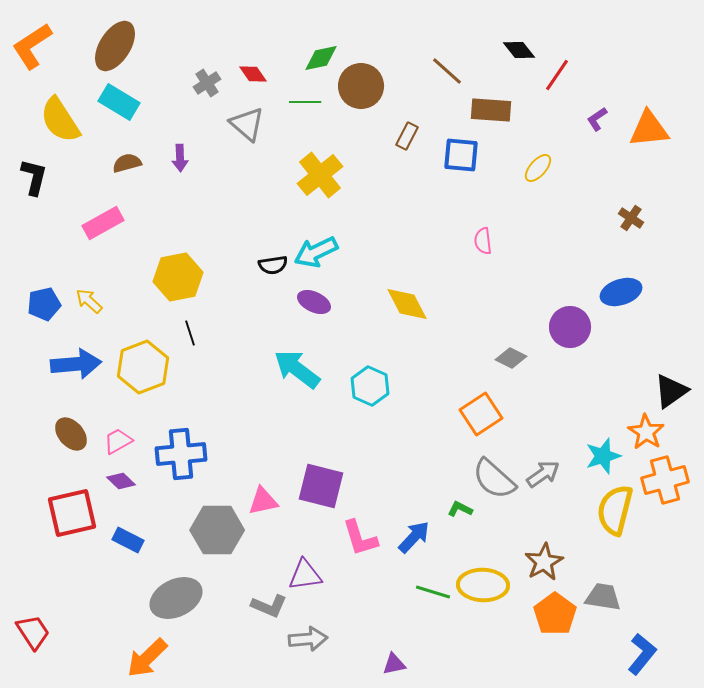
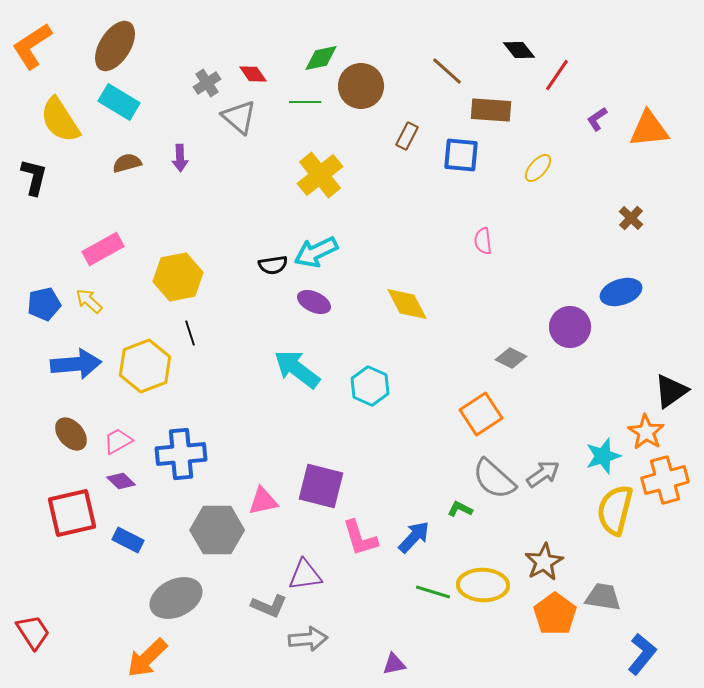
gray triangle at (247, 124): moved 8 px left, 7 px up
brown cross at (631, 218): rotated 10 degrees clockwise
pink rectangle at (103, 223): moved 26 px down
yellow hexagon at (143, 367): moved 2 px right, 1 px up
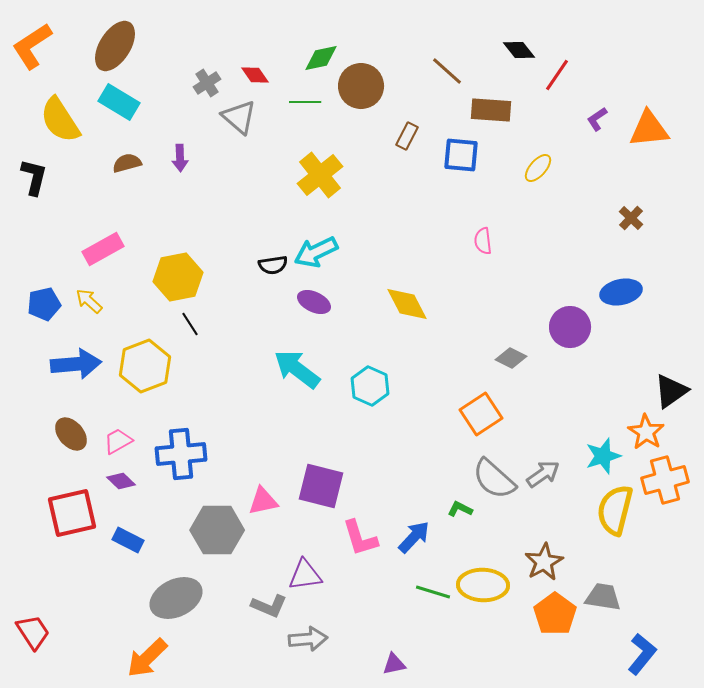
red diamond at (253, 74): moved 2 px right, 1 px down
blue ellipse at (621, 292): rotated 6 degrees clockwise
black line at (190, 333): moved 9 px up; rotated 15 degrees counterclockwise
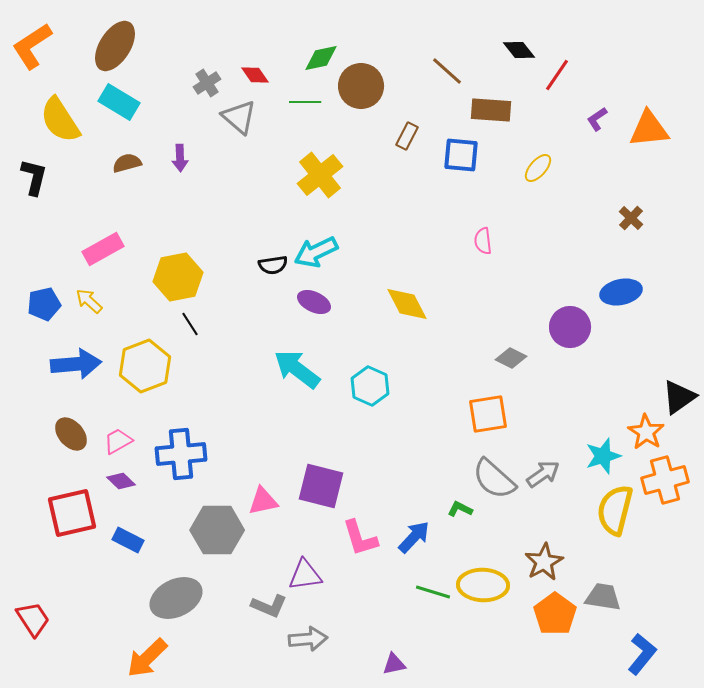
black triangle at (671, 391): moved 8 px right, 6 px down
orange square at (481, 414): moved 7 px right; rotated 24 degrees clockwise
red trapezoid at (33, 632): moved 13 px up
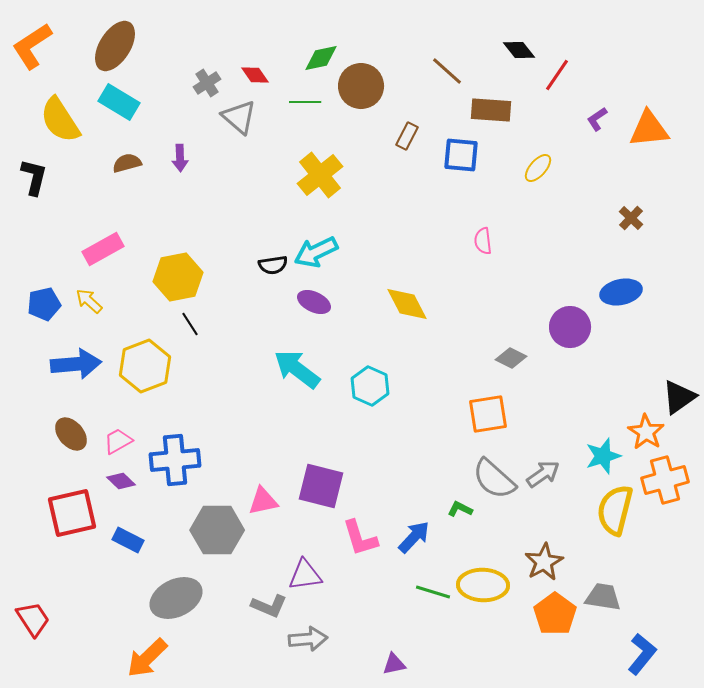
blue cross at (181, 454): moved 6 px left, 6 px down
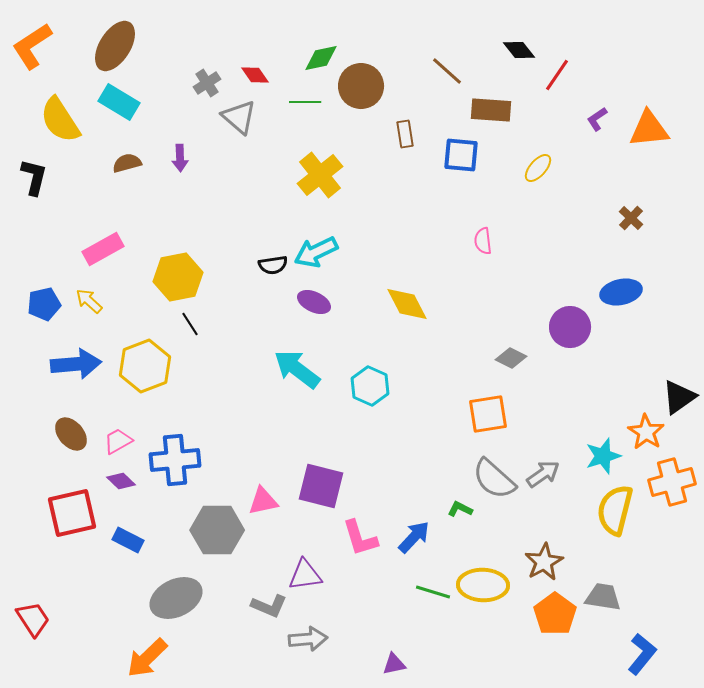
brown rectangle at (407, 136): moved 2 px left, 2 px up; rotated 36 degrees counterclockwise
orange cross at (665, 480): moved 7 px right, 2 px down
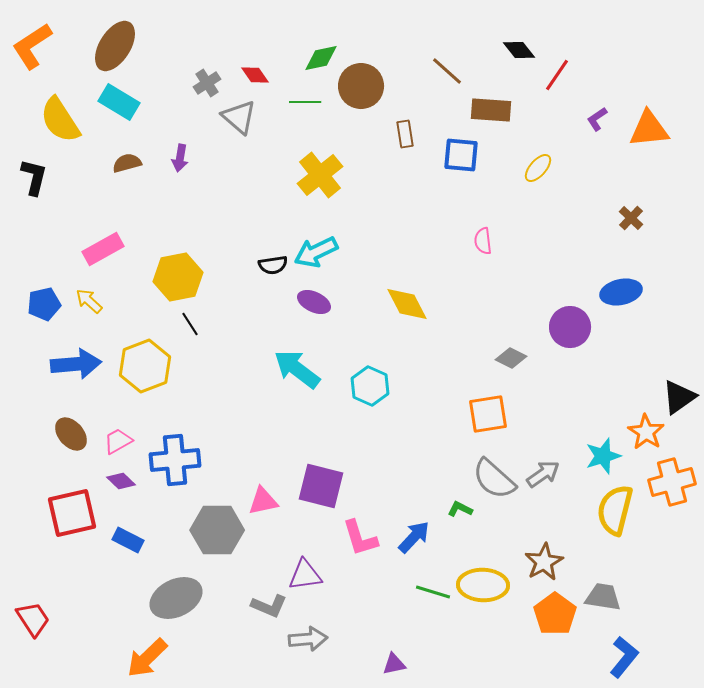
purple arrow at (180, 158): rotated 12 degrees clockwise
blue L-shape at (642, 654): moved 18 px left, 3 px down
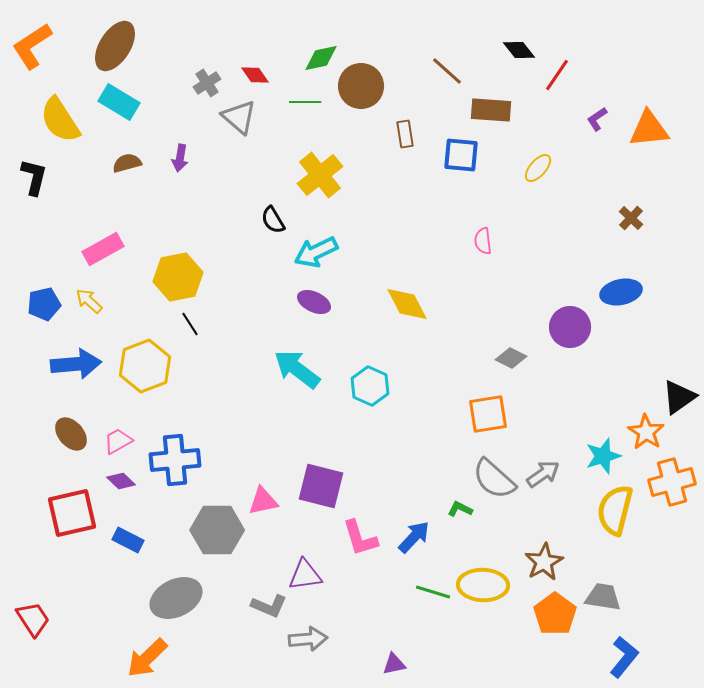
black semicircle at (273, 265): moved 45 px up; rotated 68 degrees clockwise
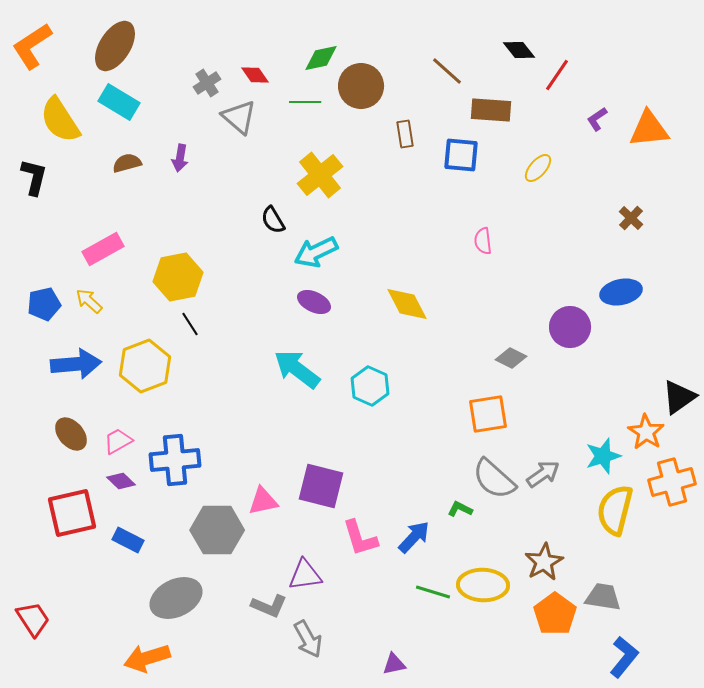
gray arrow at (308, 639): rotated 66 degrees clockwise
orange arrow at (147, 658): rotated 27 degrees clockwise
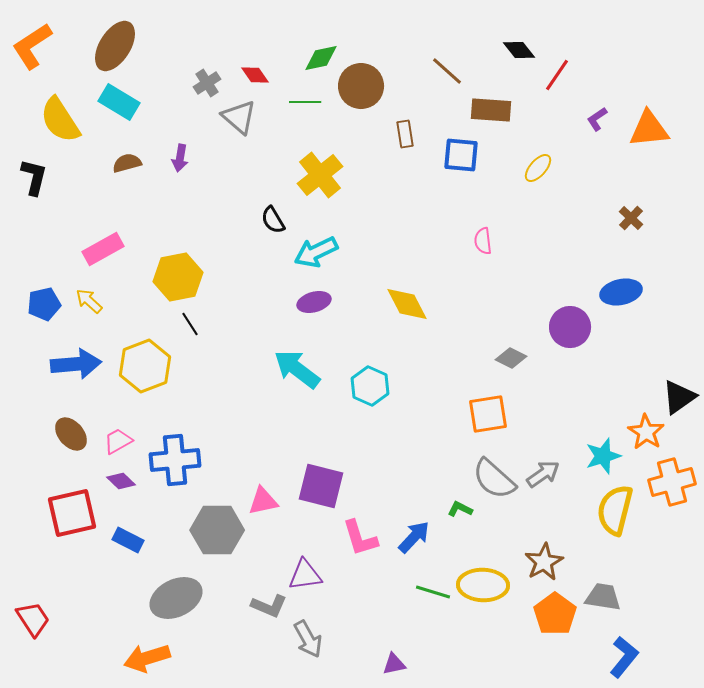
purple ellipse at (314, 302): rotated 40 degrees counterclockwise
